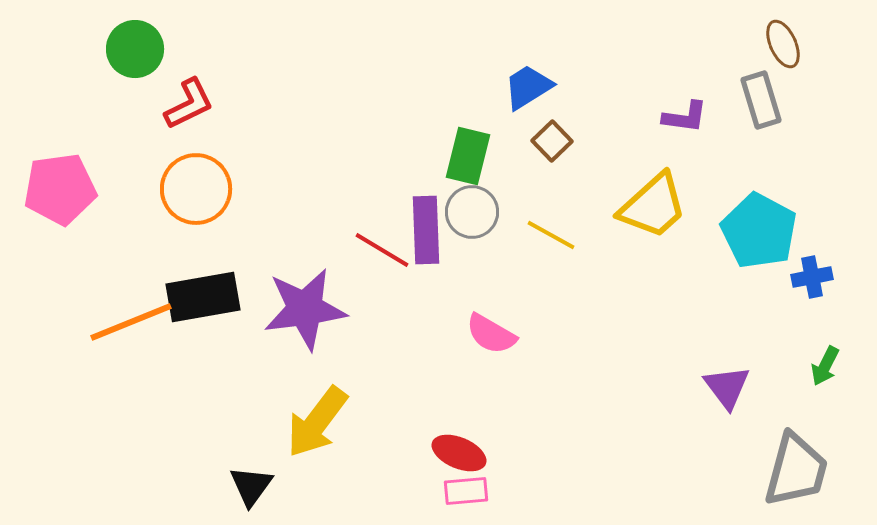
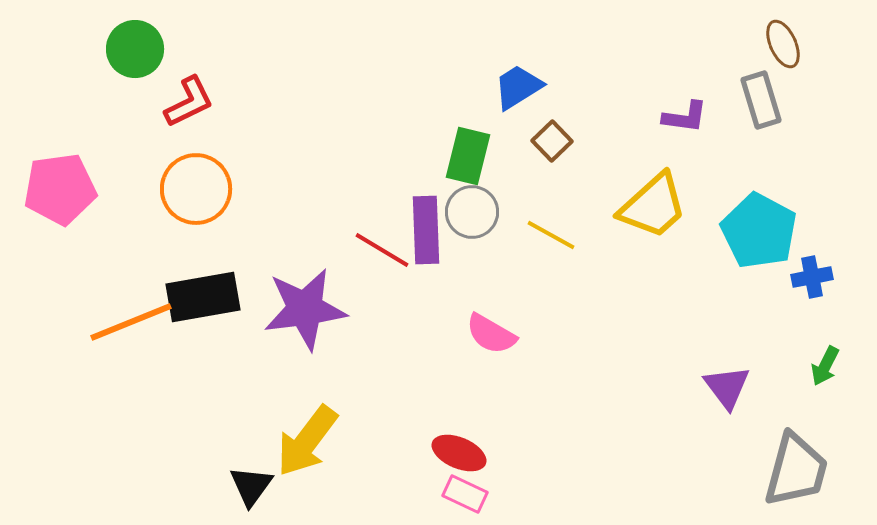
blue trapezoid: moved 10 px left
red L-shape: moved 2 px up
yellow arrow: moved 10 px left, 19 px down
pink rectangle: moved 1 px left, 3 px down; rotated 30 degrees clockwise
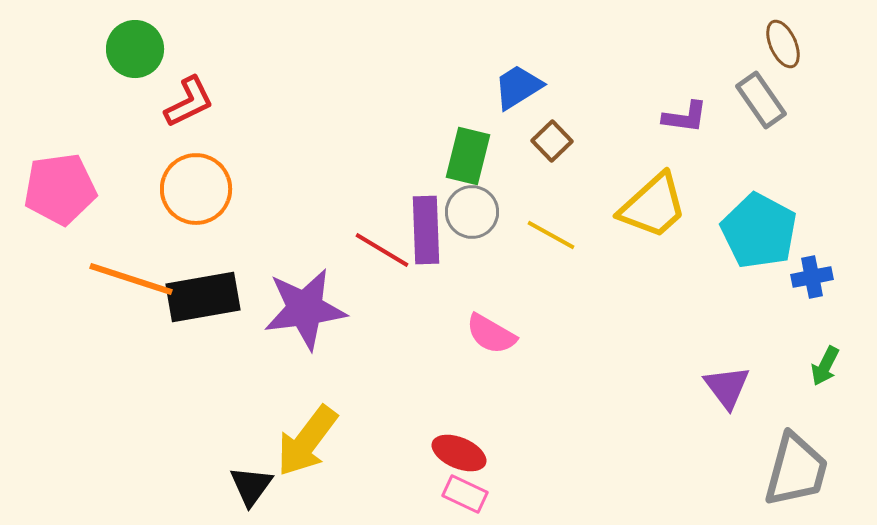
gray rectangle: rotated 18 degrees counterclockwise
orange line: moved 43 px up; rotated 40 degrees clockwise
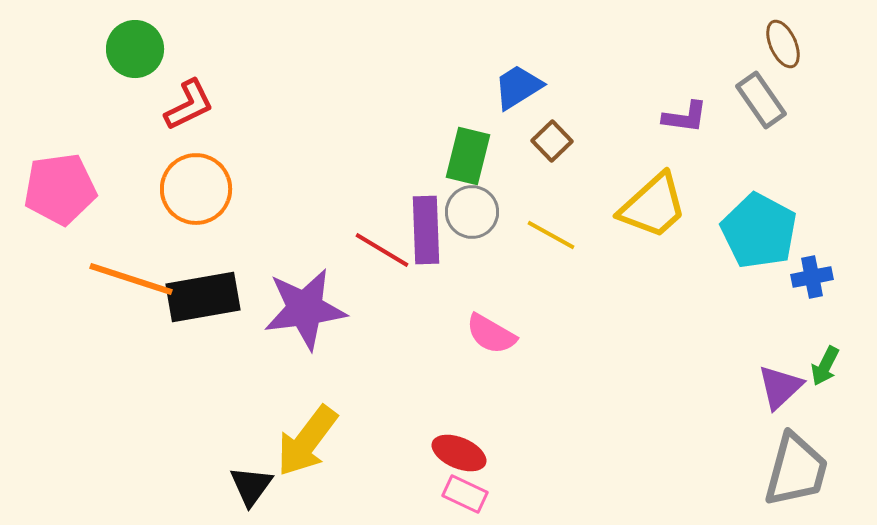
red L-shape: moved 3 px down
purple triangle: moved 53 px right; rotated 24 degrees clockwise
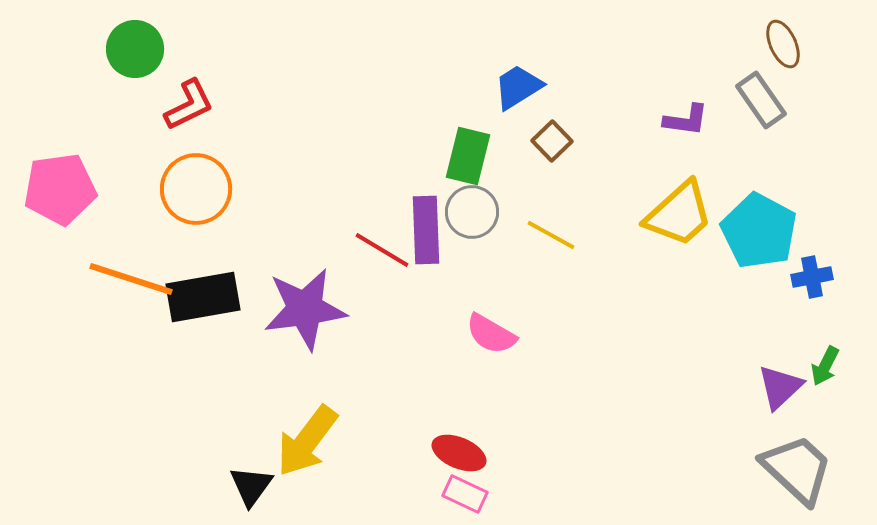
purple L-shape: moved 1 px right, 3 px down
yellow trapezoid: moved 26 px right, 8 px down
gray trapezoid: moved 1 px right, 1 px up; rotated 62 degrees counterclockwise
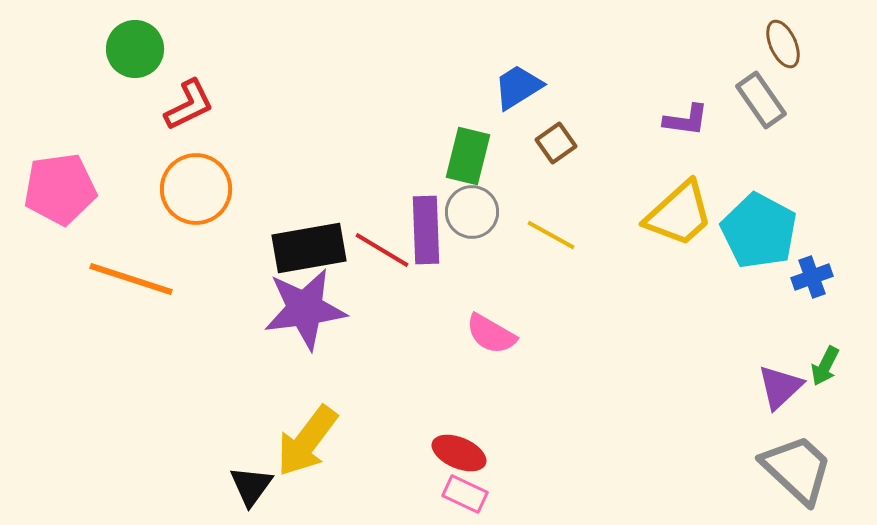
brown square: moved 4 px right, 2 px down; rotated 9 degrees clockwise
blue cross: rotated 9 degrees counterclockwise
black rectangle: moved 106 px right, 49 px up
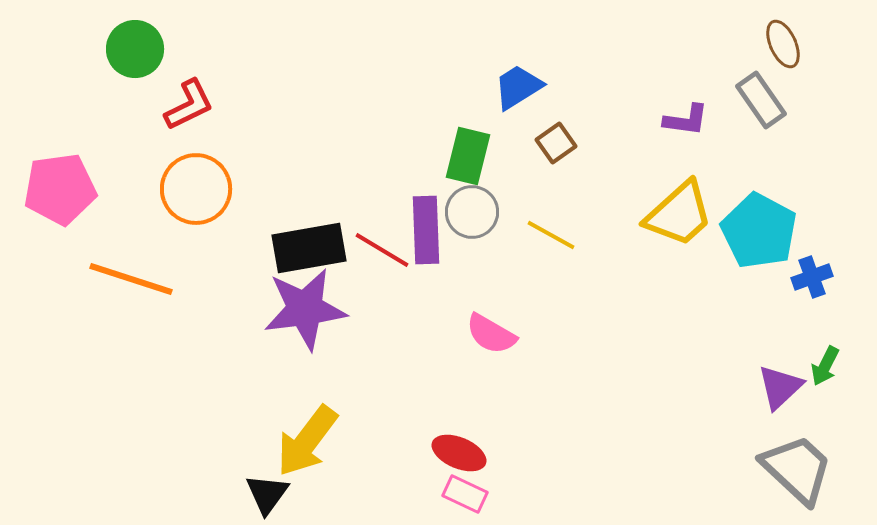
black triangle: moved 16 px right, 8 px down
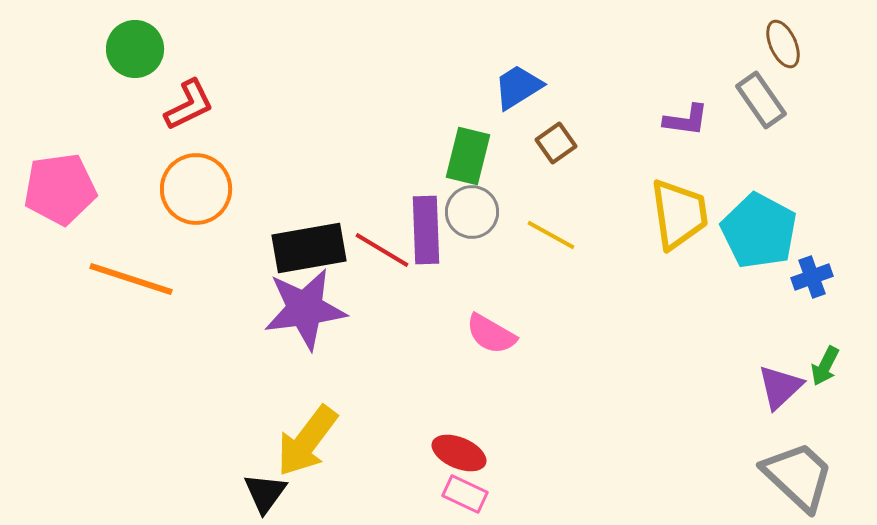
yellow trapezoid: rotated 56 degrees counterclockwise
gray trapezoid: moved 1 px right, 7 px down
black triangle: moved 2 px left, 1 px up
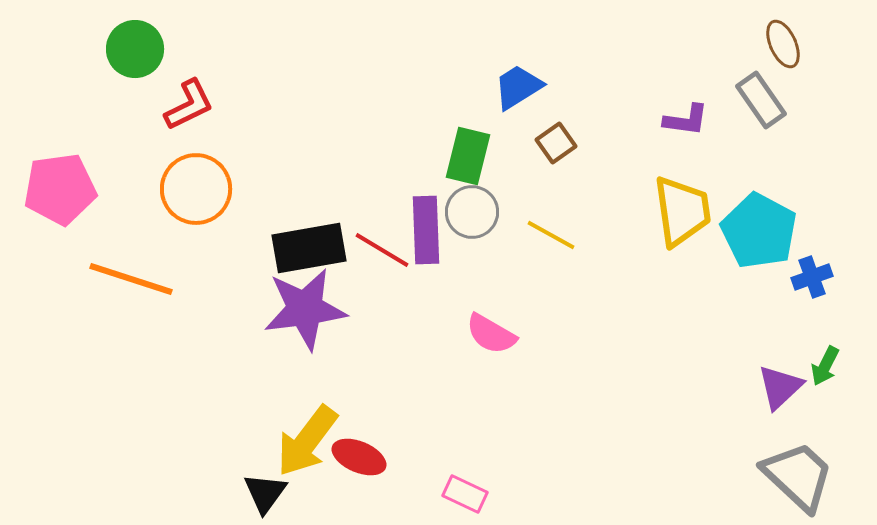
yellow trapezoid: moved 3 px right, 3 px up
red ellipse: moved 100 px left, 4 px down
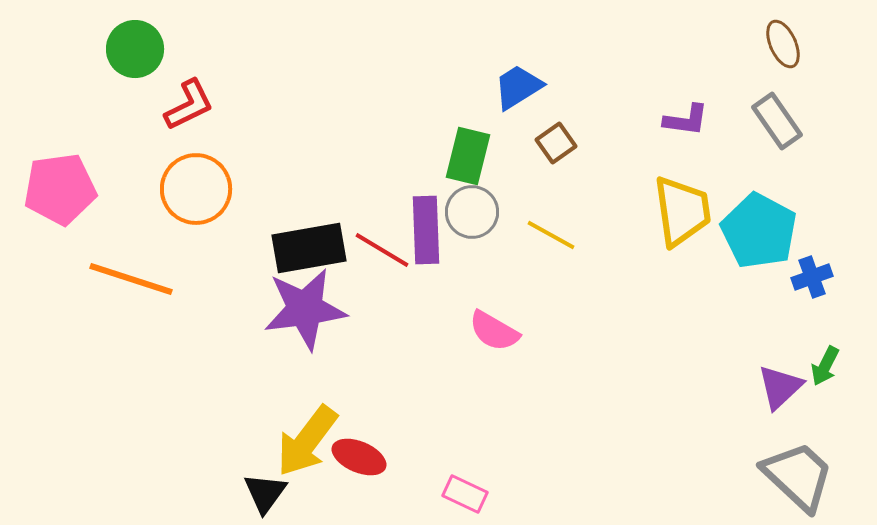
gray rectangle: moved 16 px right, 21 px down
pink semicircle: moved 3 px right, 3 px up
